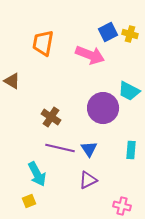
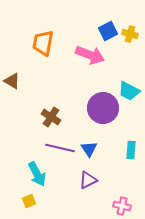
blue square: moved 1 px up
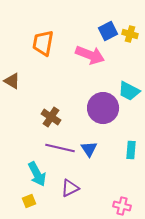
purple triangle: moved 18 px left, 8 px down
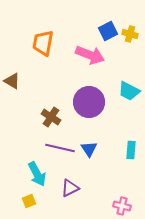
purple circle: moved 14 px left, 6 px up
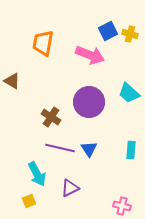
cyan trapezoid: moved 2 px down; rotated 15 degrees clockwise
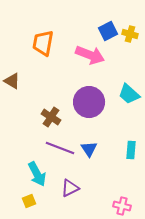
cyan trapezoid: moved 1 px down
purple line: rotated 8 degrees clockwise
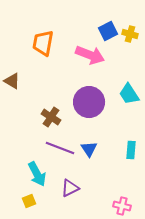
cyan trapezoid: rotated 15 degrees clockwise
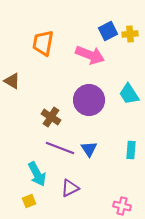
yellow cross: rotated 21 degrees counterclockwise
purple circle: moved 2 px up
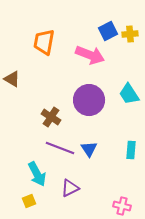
orange trapezoid: moved 1 px right, 1 px up
brown triangle: moved 2 px up
